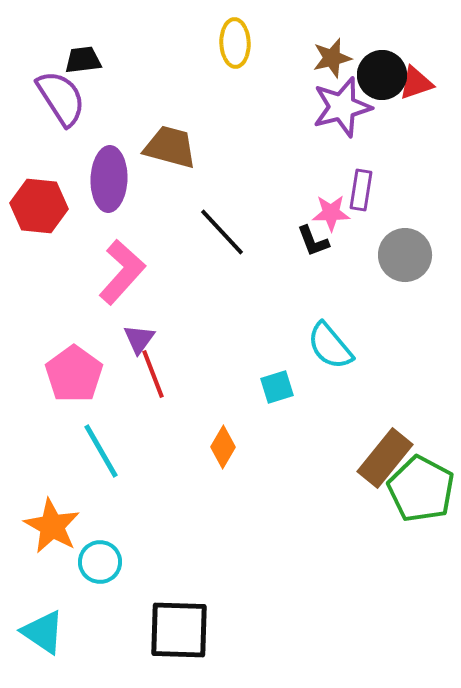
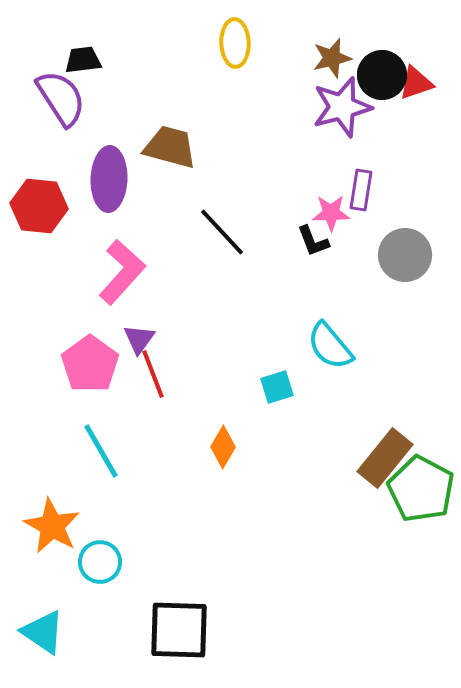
pink pentagon: moved 16 px right, 10 px up
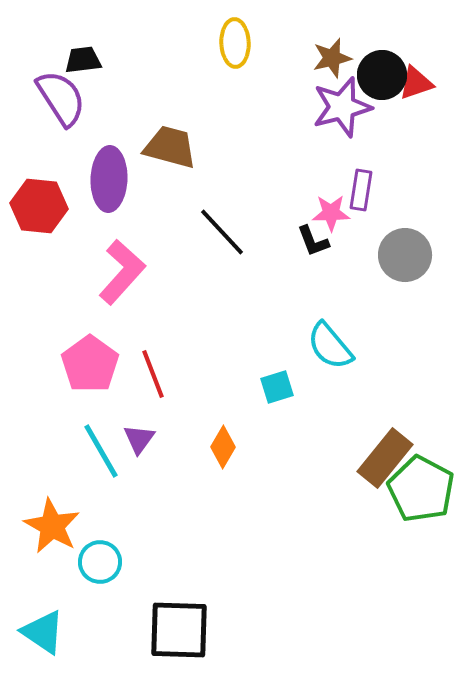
purple triangle: moved 100 px down
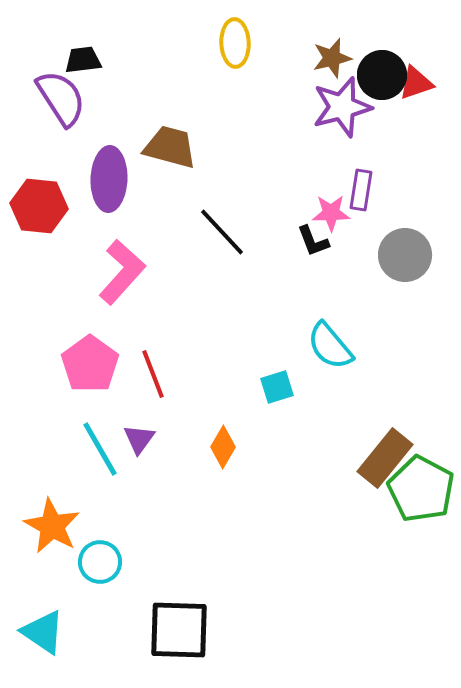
cyan line: moved 1 px left, 2 px up
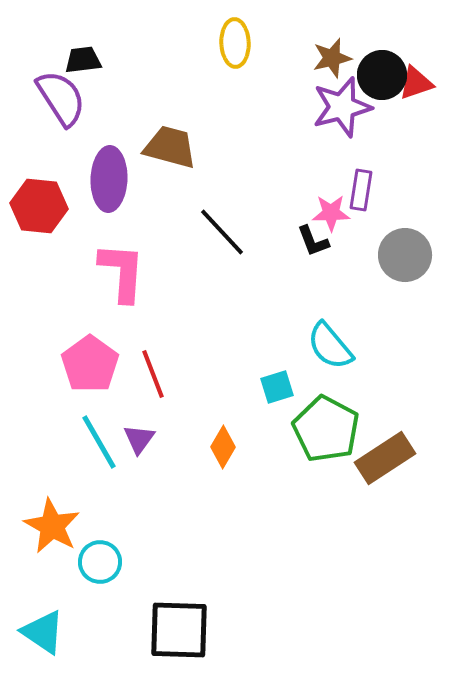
pink L-shape: rotated 38 degrees counterclockwise
cyan line: moved 1 px left, 7 px up
brown rectangle: rotated 18 degrees clockwise
green pentagon: moved 95 px left, 60 px up
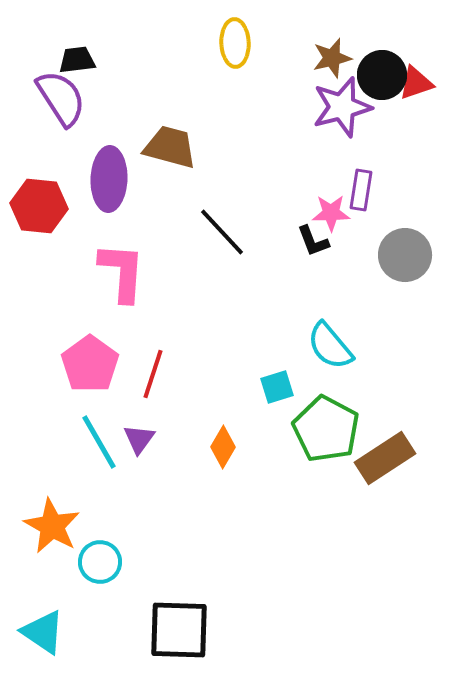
black trapezoid: moved 6 px left
red line: rotated 39 degrees clockwise
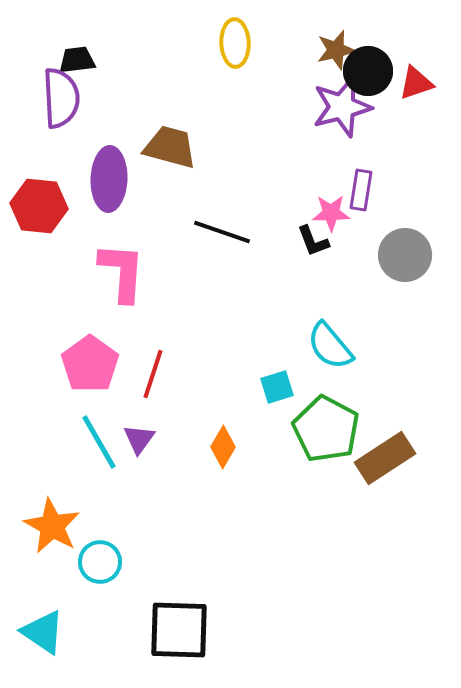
brown star: moved 4 px right, 8 px up
black circle: moved 14 px left, 4 px up
purple semicircle: rotated 30 degrees clockwise
black line: rotated 28 degrees counterclockwise
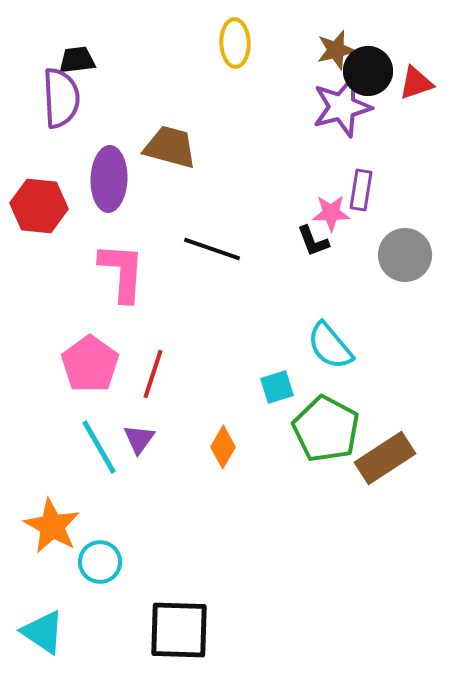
black line: moved 10 px left, 17 px down
cyan line: moved 5 px down
